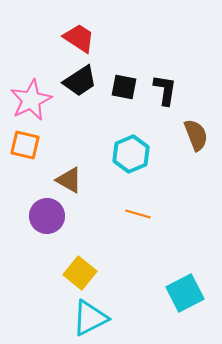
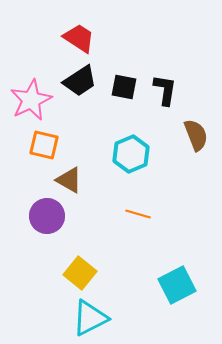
orange square: moved 19 px right
cyan square: moved 8 px left, 8 px up
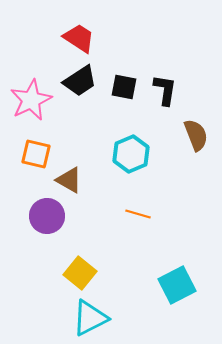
orange square: moved 8 px left, 9 px down
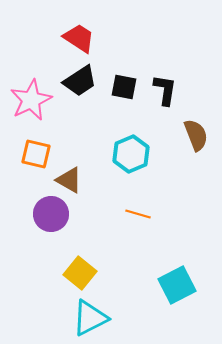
purple circle: moved 4 px right, 2 px up
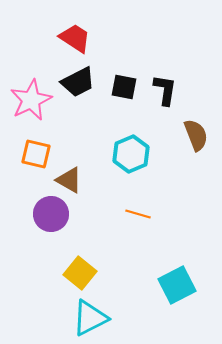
red trapezoid: moved 4 px left
black trapezoid: moved 2 px left, 1 px down; rotated 6 degrees clockwise
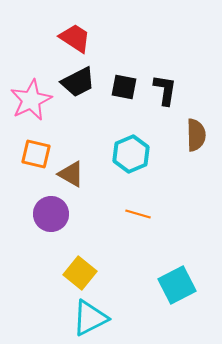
brown semicircle: rotated 20 degrees clockwise
brown triangle: moved 2 px right, 6 px up
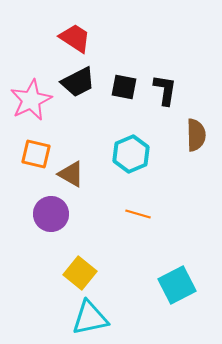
cyan triangle: rotated 15 degrees clockwise
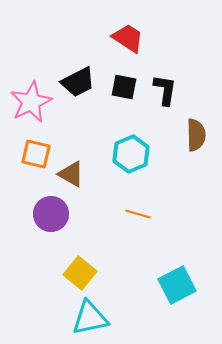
red trapezoid: moved 53 px right
pink star: moved 2 px down
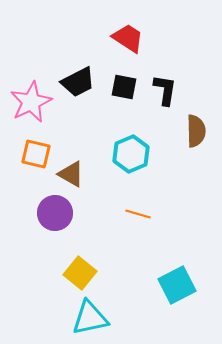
brown semicircle: moved 4 px up
purple circle: moved 4 px right, 1 px up
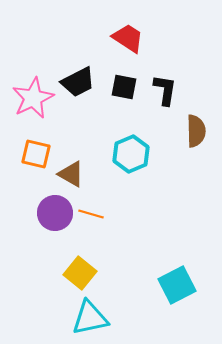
pink star: moved 2 px right, 4 px up
orange line: moved 47 px left
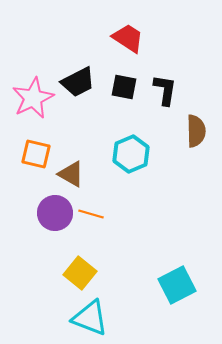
cyan triangle: rotated 33 degrees clockwise
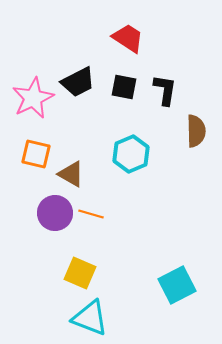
yellow square: rotated 16 degrees counterclockwise
